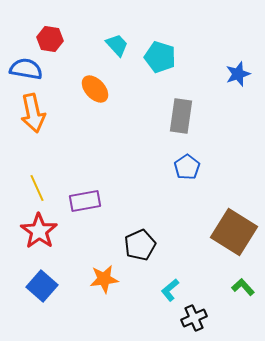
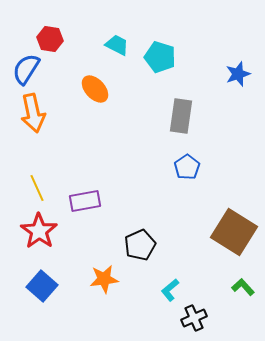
cyan trapezoid: rotated 20 degrees counterclockwise
blue semicircle: rotated 68 degrees counterclockwise
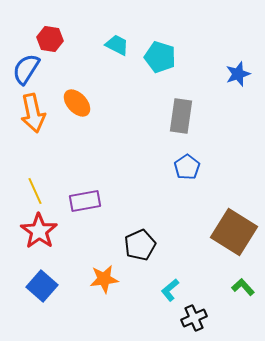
orange ellipse: moved 18 px left, 14 px down
yellow line: moved 2 px left, 3 px down
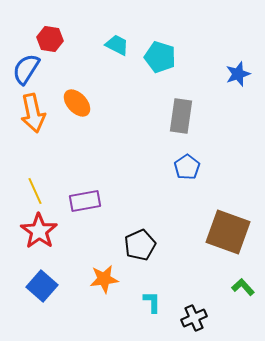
brown square: moved 6 px left; rotated 12 degrees counterclockwise
cyan L-shape: moved 18 px left, 12 px down; rotated 130 degrees clockwise
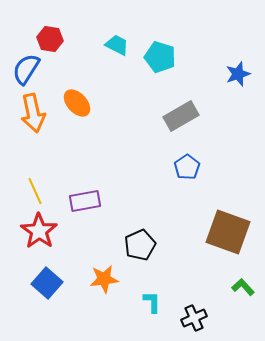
gray rectangle: rotated 52 degrees clockwise
blue square: moved 5 px right, 3 px up
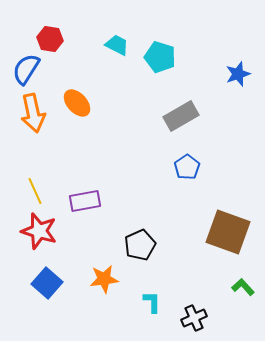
red star: rotated 18 degrees counterclockwise
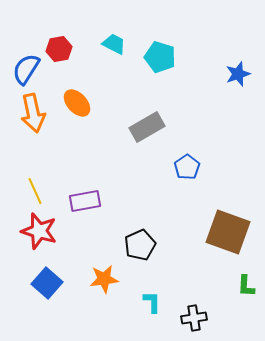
red hexagon: moved 9 px right, 10 px down; rotated 20 degrees counterclockwise
cyan trapezoid: moved 3 px left, 1 px up
gray rectangle: moved 34 px left, 11 px down
green L-shape: moved 3 px right, 1 px up; rotated 135 degrees counterclockwise
black cross: rotated 15 degrees clockwise
